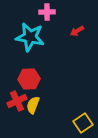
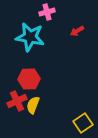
pink cross: rotated 14 degrees counterclockwise
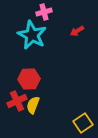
pink cross: moved 3 px left
cyan star: moved 2 px right, 2 px up; rotated 16 degrees clockwise
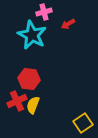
red arrow: moved 9 px left, 7 px up
red hexagon: rotated 10 degrees clockwise
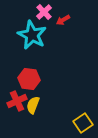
pink cross: rotated 28 degrees counterclockwise
red arrow: moved 5 px left, 4 px up
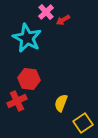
pink cross: moved 2 px right
cyan star: moved 5 px left, 3 px down
yellow semicircle: moved 28 px right, 2 px up
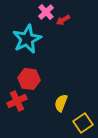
cyan star: moved 1 px down; rotated 20 degrees clockwise
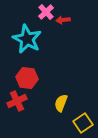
red arrow: rotated 24 degrees clockwise
cyan star: rotated 20 degrees counterclockwise
red hexagon: moved 2 px left, 1 px up
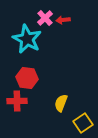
pink cross: moved 1 px left, 6 px down
red cross: rotated 24 degrees clockwise
